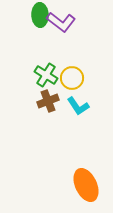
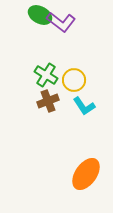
green ellipse: rotated 60 degrees counterclockwise
yellow circle: moved 2 px right, 2 px down
cyan L-shape: moved 6 px right
orange ellipse: moved 11 px up; rotated 60 degrees clockwise
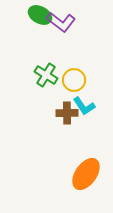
brown cross: moved 19 px right, 12 px down; rotated 20 degrees clockwise
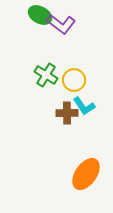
purple L-shape: moved 2 px down
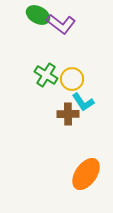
green ellipse: moved 2 px left
yellow circle: moved 2 px left, 1 px up
cyan L-shape: moved 1 px left, 4 px up
brown cross: moved 1 px right, 1 px down
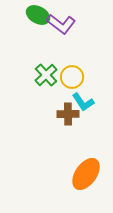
green cross: rotated 15 degrees clockwise
yellow circle: moved 2 px up
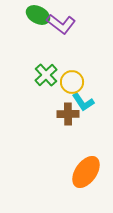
yellow circle: moved 5 px down
orange ellipse: moved 2 px up
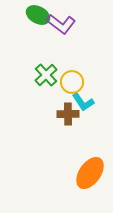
orange ellipse: moved 4 px right, 1 px down
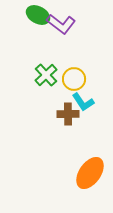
yellow circle: moved 2 px right, 3 px up
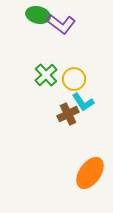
green ellipse: rotated 15 degrees counterclockwise
brown cross: rotated 25 degrees counterclockwise
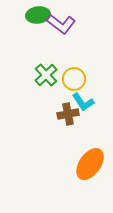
green ellipse: rotated 20 degrees counterclockwise
brown cross: rotated 15 degrees clockwise
orange ellipse: moved 9 px up
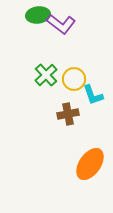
cyan L-shape: moved 10 px right, 7 px up; rotated 15 degrees clockwise
